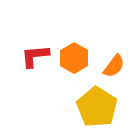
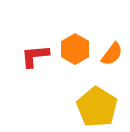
orange hexagon: moved 1 px right, 9 px up
orange semicircle: moved 2 px left, 12 px up
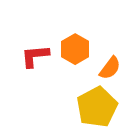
orange semicircle: moved 2 px left, 14 px down
yellow pentagon: rotated 12 degrees clockwise
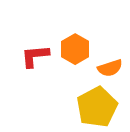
orange semicircle: rotated 35 degrees clockwise
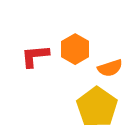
yellow pentagon: rotated 9 degrees counterclockwise
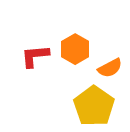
orange semicircle: rotated 10 degrees counterclockwise
yellow pentagon: moved 3 px left, 1 px up
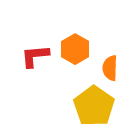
orange semicircle: rotated 120 degrees clockwise
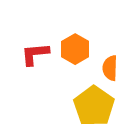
red L-shape: moved 2 px up
